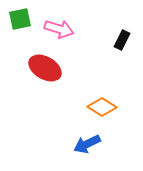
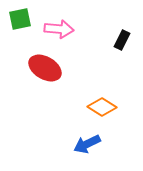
pink arrow: rotated 12 degrees counterclockwise
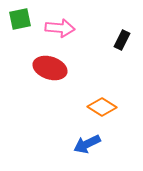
pink arrow: moved 1 px right, 1 px up
red ellipse: moved 5 px right; rotated 12 degrees counterclockwise
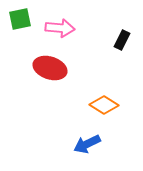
orange diamond: moved 2 px right, 2 px up
